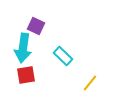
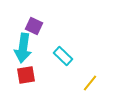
purple square: moved 2 px left
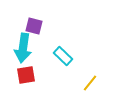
purple square: rotated 12 degrees counterclockwise
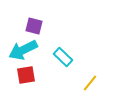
cyan arrow: moved 2 px down; rotated 56 degrees clockwise
cyan rectangle: moved 1 px down
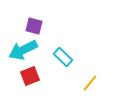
red square: moved 4 px right, 1 px down; rotated 12 degrees counterclockwise
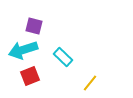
cyan arrow: rotated 8 degrees clockwise
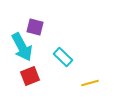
purple square: moved 1 px right, 1 px down
cyan arrow: moved 1 px left, 3 px up; rotated 100 degrees counterclockwise
yellow line: rotated 36 degrees clockwise
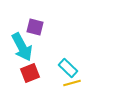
cyan rectangle: moved 5 px right, 11 px down
red square: moved 3 px up
yellow line: moved 18 px left
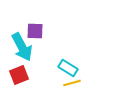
purple square: moved 4 px down; rotated 12 degrees counterclockwise
cyan rectangle: rotated 12 degrees counterclockwise
red square: moved 11 px left, 2 px down
